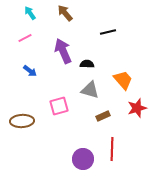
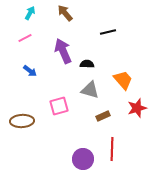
cyan arrow: rotated 64 degrees clockwise
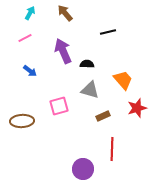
purple circle: moved 10 px down
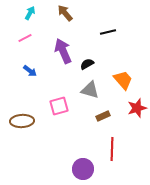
black semicircle: rotated 32 degrees counterclockwise
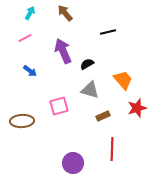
purple circle: moved 10 px left, 6 px up
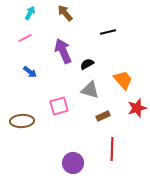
blue arrow: moved 1 px down
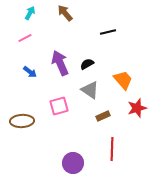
purple arrow: moved 3 px left, 12 px down
gray triangle: rotated 18 degrees clockwise
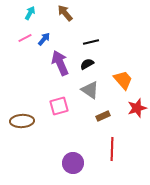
black line: moved 17 px left, 10 px down
blue arrow: moved 14 px right, 33 px up; rotated 88 degrees counterclockwise
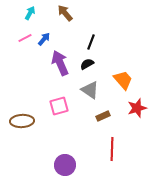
black line: rotated 56 degrees counterclockwise
purple circle: moved 8 px left, 2 px down
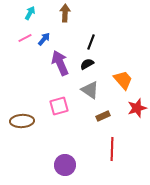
brown arrow: rotated 42 degrees clockwise
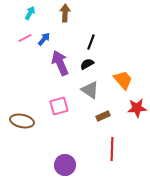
red star: rotated 12 degrees clockwise
brown ellipse: rotated 15 degrees clockwise
